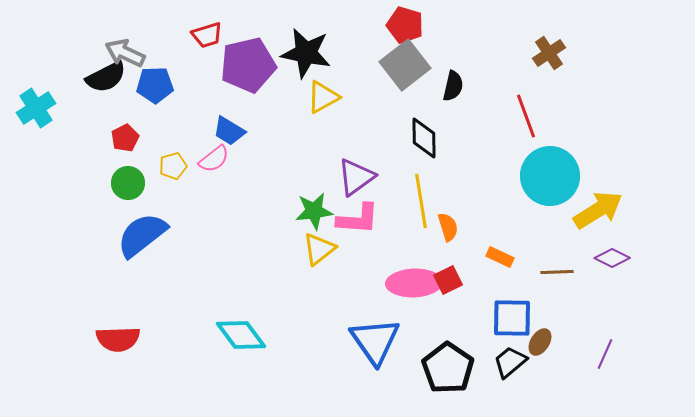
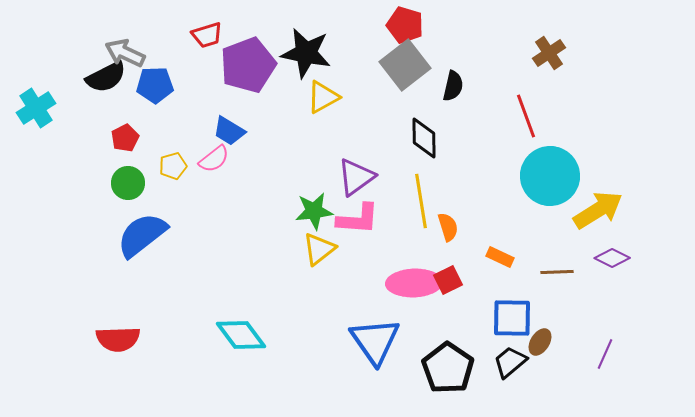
purple pentagon at (248, 65): rotated 8 degrees counterclockwise
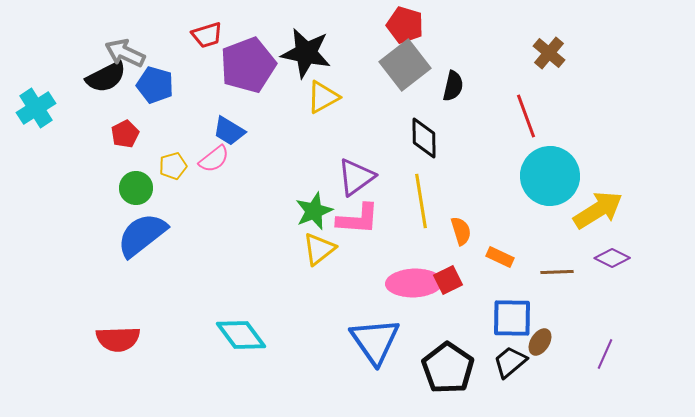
brown cross at (549, 53): rotated 16 degrees counterclockwise
blue pentagon at (155, 85): rotated 18 degrees clockwise
red pentagon at (125, 138): moved 4 px up
green circle at (128, 183): moved 8 px right, 5 px down
green star at (314, 211): rotated 15 degrees counterclockwise
orange semicircle at (448, 227): moved 13 px right, 4 px down
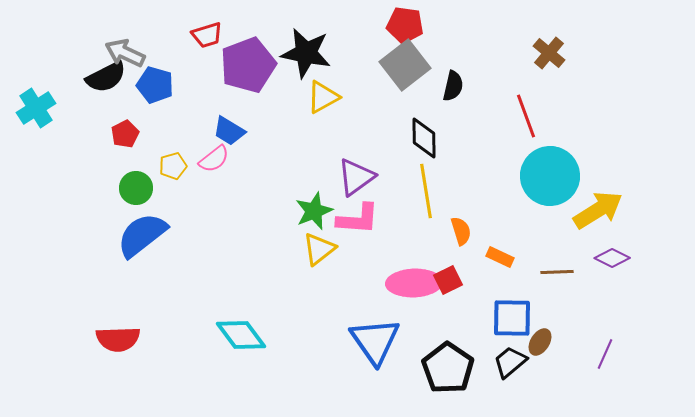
red pentagon at (405, 25): rotated 9 degrees counterclockwise
yellow line at (421, 201): moved 5 px right, 10 px up
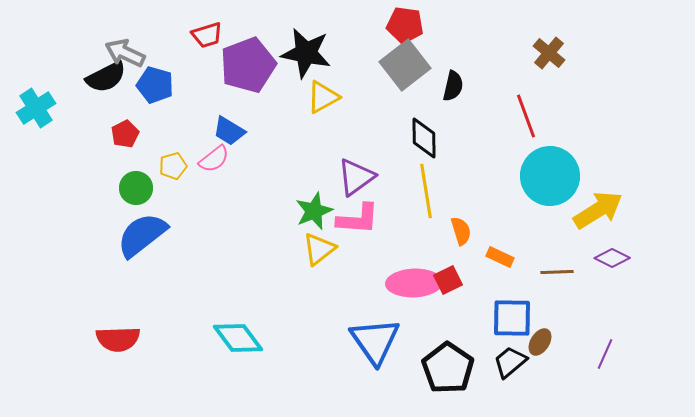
cyan diamond at (241, 335): moved 3 px left, 3 px down
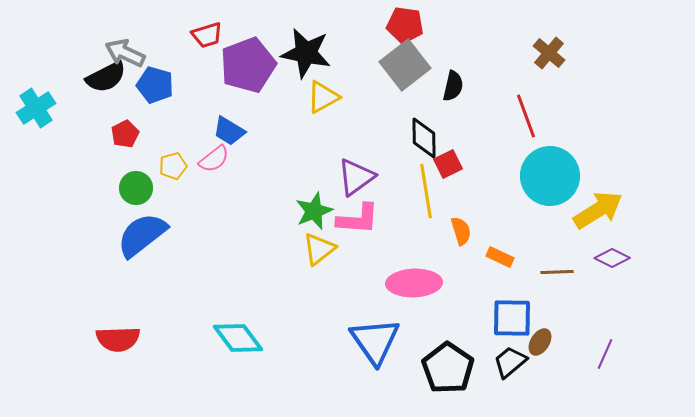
red square at (448, 280): moved 116 px up
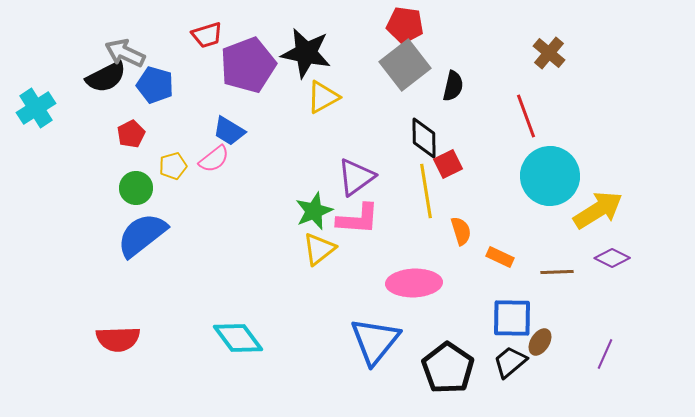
red pentagon at (125, 134): moved 6 px right
blue triangle at (375, 341): rotated 14 degrees clockwise
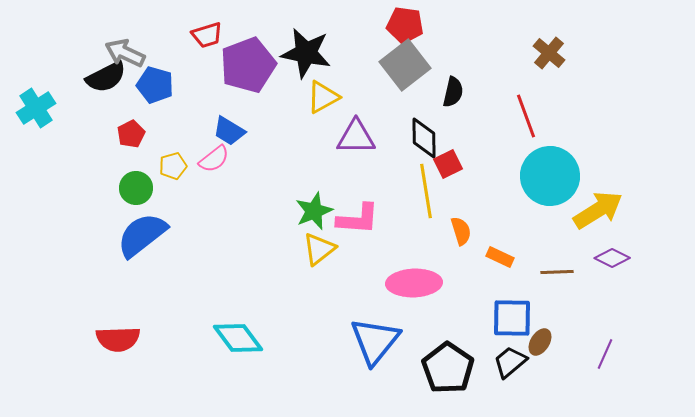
black semicircle at (453, 86): moved 6 px down
purple triangle at (356, 177): moved 40 px up; rotated 36 degrees clockwise
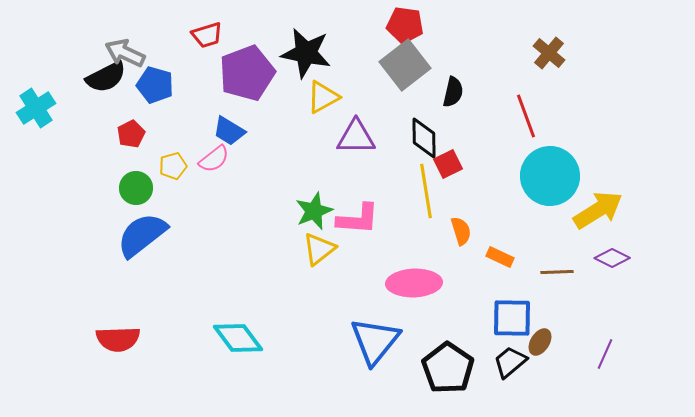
purple pentagon at (248, 65): moved 1 px left, 8 px down
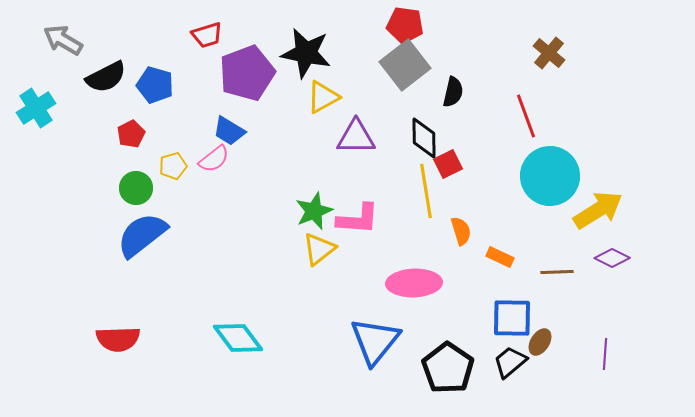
gray arrow at (125, 53): moved 62 px left, 13 px up; rotated 6 degrees clockwise
purple line at (605, 354): rotated 20 degrees counterclockwise
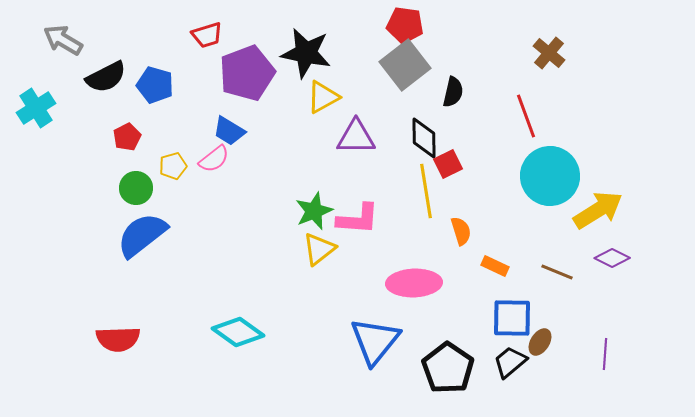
red pentagon at (131, 134): moved 4 px left, 3 px down
orange rectangle at (500, 257): moved 5 px left, 9 px down
brown line at (557, 272): rotated 24 degrees clockwise
cyan diamond at (238, 338): moved 6 px up; rotated 18 degrees counterclockwise
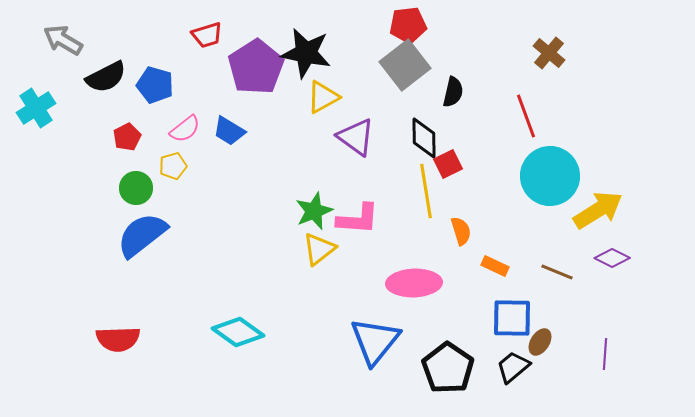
red pentagon at (405, 25): moved 3 px right; rotated 15 degrees counterclockwise
purple pentagon at (247, 73): moved 9 px right, 6 px up; rotated 12 degrees counterclockwise
purple triangle at (356, 137): rotated 36 degrees clockwise
pink semicircle at (214, 159): moved 29 px left, 30 px up
black trapezoid at (510, 362): moved 3 px right, 5 px down
